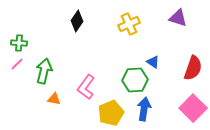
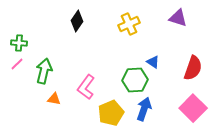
blue arrow: rotated 10 degrees clockwise
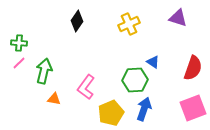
pink line: moved 2 px right, 1 px up
pink square: rotated 24 degrees clockwise
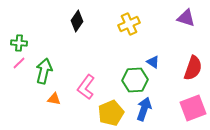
purple triangle: moved 8 px right
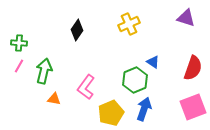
black diamond: moved 9 px down
pink line: moved 3 px down; rotated 16 degrees counterclockwise
green hexagon: rotated 20 degrees counterclockwise
pink square: moved 1 px up
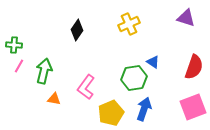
green cross: moved 5 px left, 2 px down
red semicircle: moved 1 px right, 1 px up
green hexagon: moved 1 px left, 2 px up; rotated 15 degrees clockwise
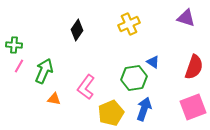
green arrow: rotated 10 degrees clockwise
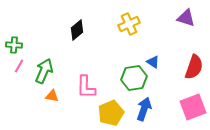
black diamond: rotated 15 degrees clockwise
pink L-shape: rotated 35 degrees counterclockwise
orange triangle: moved 2 px left, 3 px up
